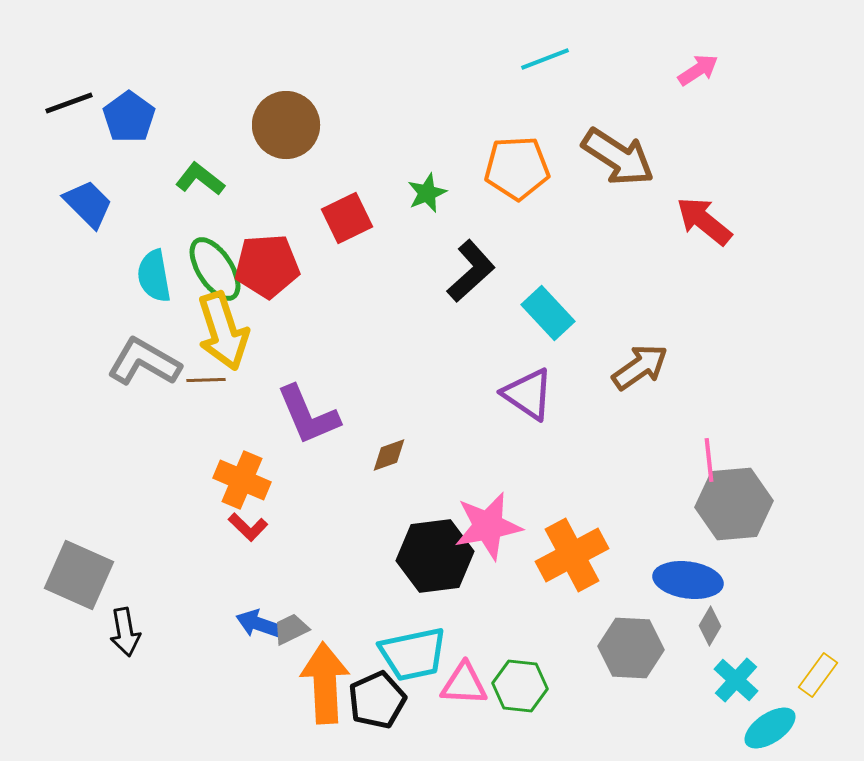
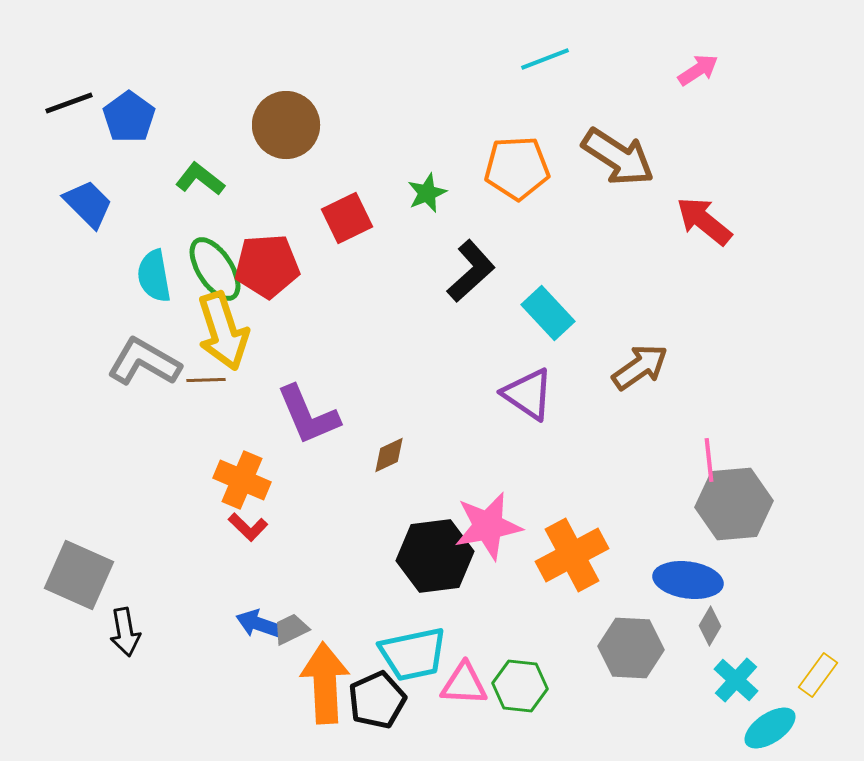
brown diamond at (389, 455): rotated 6 degrees counterclockwise
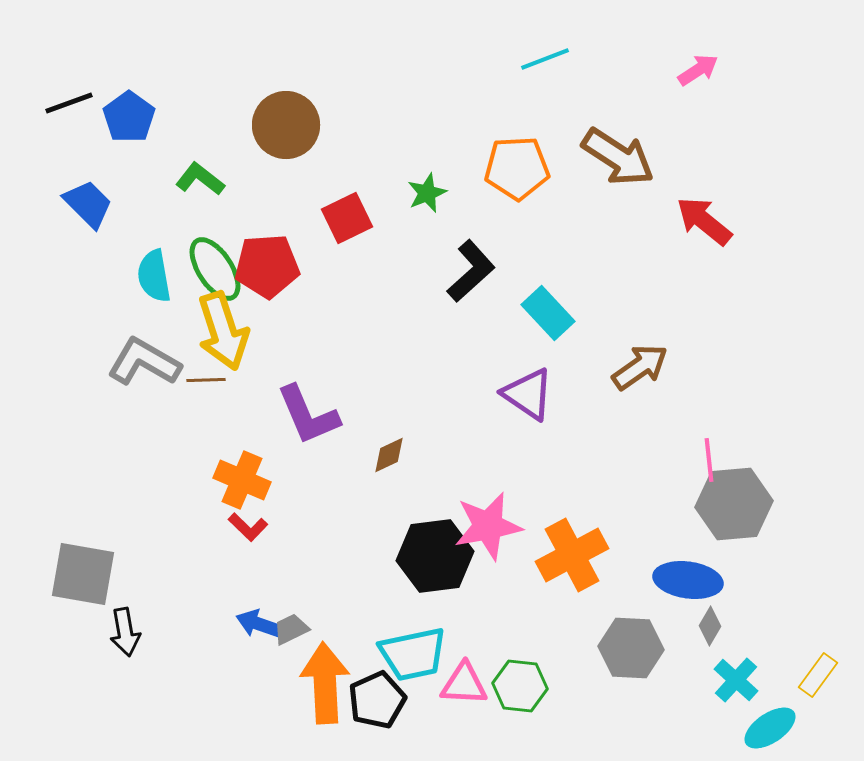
gray square at (79, 575): moved 4 px right, 1 px up; rotated 14 degrees counterclockwise
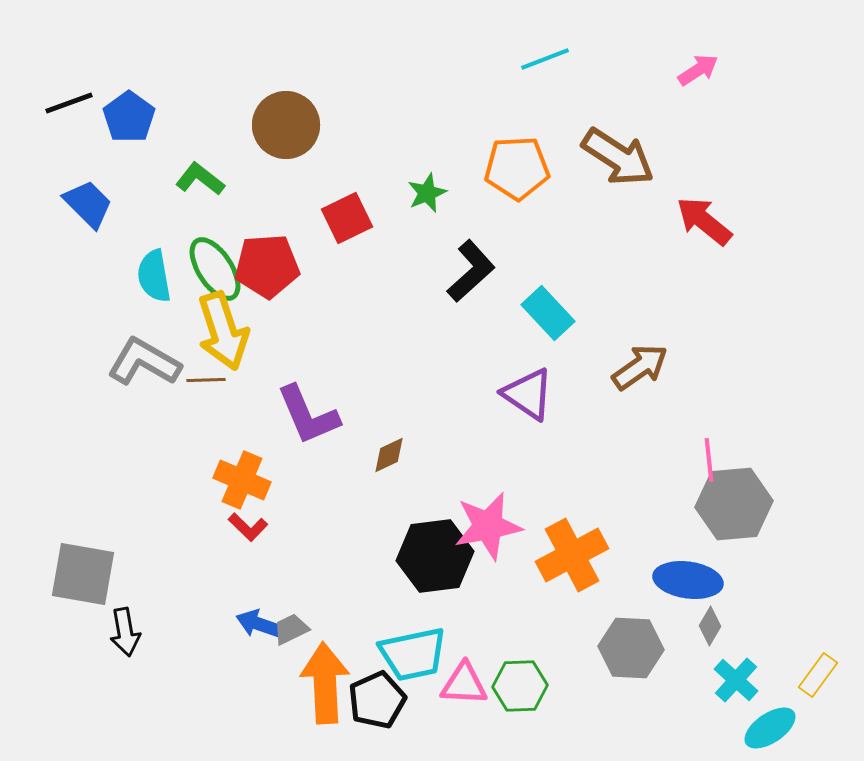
green hexagon at (520, 686): rotated 8 degrees counterclockwise
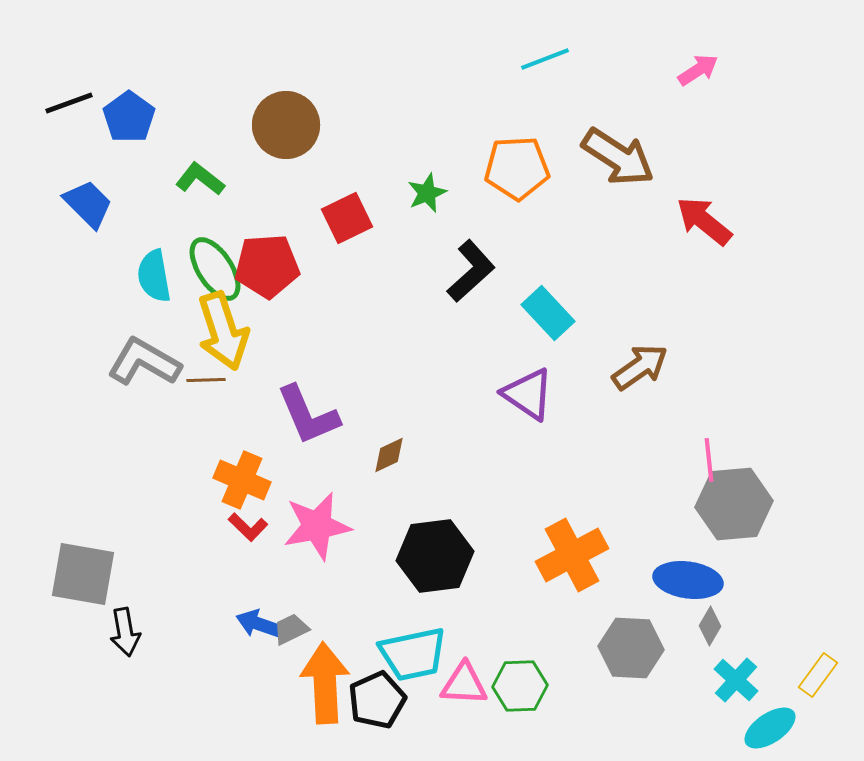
pink star at (488, 526): moved 171 px left
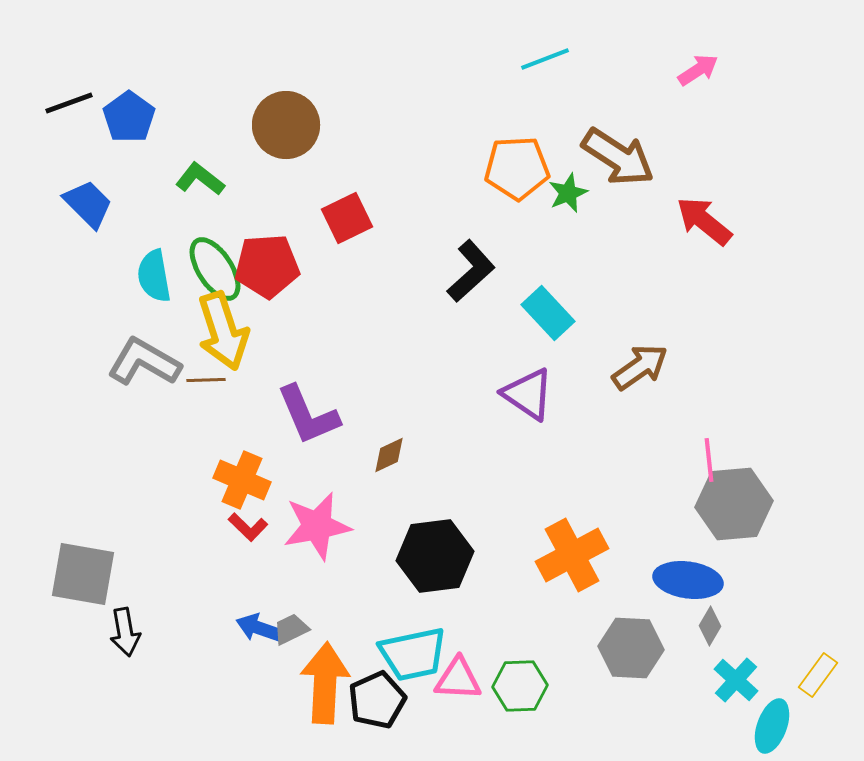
green star at (427, 193): moved 141 px right
blue arrow at (259, 624): moved 4 px down
orange arrow at (325, 683): rotated 6 degrees clockwise
pink triangle at (464, 684): moved 6 px left, 5 px up
cyan ellipse at (770, 728): moved 2 px right, 2 px up; rotated 36 degrees counterclockwise
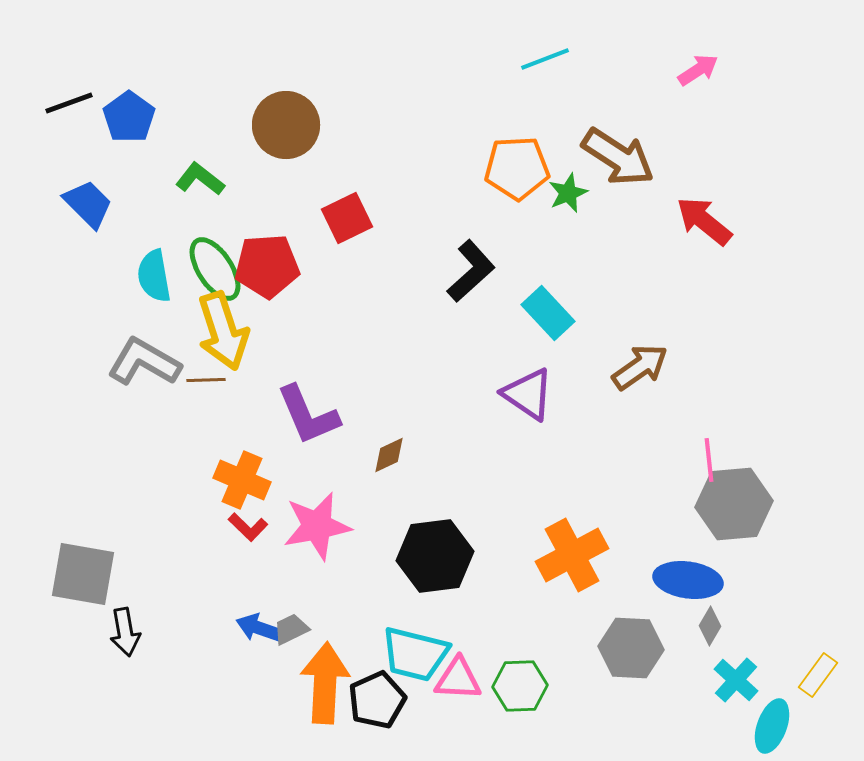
cyan trapezoid at (413, 654): moved 2 px right; rotated 26 degrees clockwise
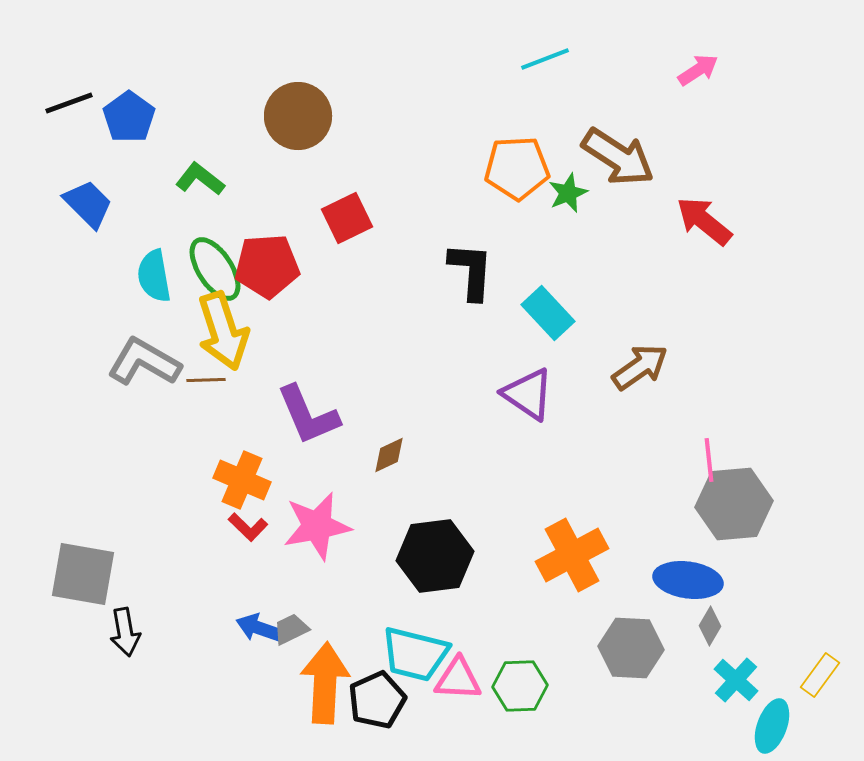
brown circle at (286, 125): moved 12 px right, 9 px up
black L-shape at (471, 271): rotated 44 degrees counterclockwise
yellow rectangle at (818, 675): moved 2 px right
